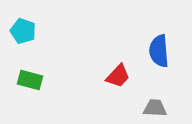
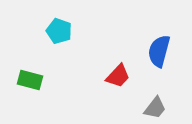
cyan pentagon: moved 36 px right
blue semicircle: rotated 20 degrees clockwise
gray trapezoid: rotated 125 degrees clockwise
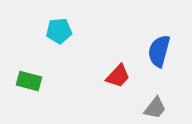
cyan pentagon: rotated 25 degrees counterclockwise
green rectangle: moved 1 px left, 1 px down
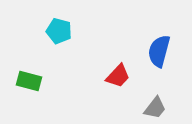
cyan pentagon: rotated 20 degrees clockwise
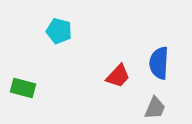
blue semicircle: moved 12 px down; rotated 12 degrees counterclockwise
green rectangle: moved 6 px left, 7 px down
gray trapezoid: rotated 15 degrees counterclockwise
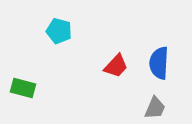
red trapezoid: moved 2 px left, 10 px up
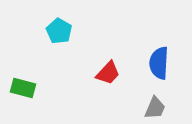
cyan pentagon: rotated 15 degrees clockwise
red trapezoid: moved 8 px left, 7 px down
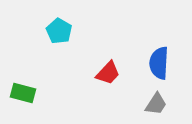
green rectangle: moved 5 px down
gray trapezoid: moved 1 px right, 4 px up; rotated 10 degrees clockwise
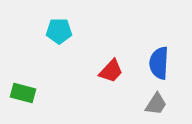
cyan pentagon: rotated 30 degrees counterclockwise
red trapezoid: moved 3 px right, 2 px up
